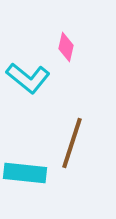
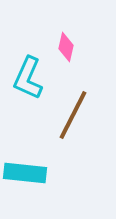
cyan L-shape: rotated 75 degrees clockwise
brown line: moved 1 px right, 28 px up; rotated 9 degrees clockwise
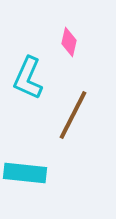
pink diamond: moved 3 px right, 5 px up
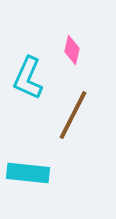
pink diamond: moved 3 px right, 8 px down
cyan rectangle: moved 3 px right
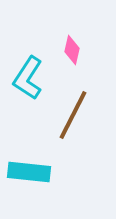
cyan L-shape: rotated 9 degrees clockwise
cyan rectangle: moved 1 px right, 1 px up
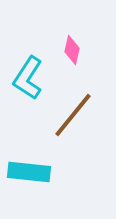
brown line: rotated 12 degrees clockwise
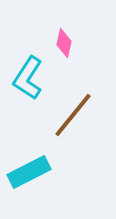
pink diamond: moved 8 px left, 7 px up
cyan rectangle: rotated 33 degrees counterclockwise
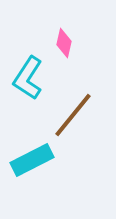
cyan rectangle: moved 3 px right, 12 px up
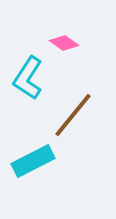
pink diamond: rotated 68 degrees counterclockwise
cyan rectangle: moved 1 px right, 1 px down
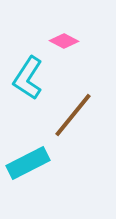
pink diamond: moved 2 px up; rotated 8 degrees counterclockwise
cyan rectangle: moved 5 px left, 2 px down
